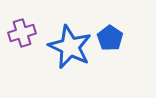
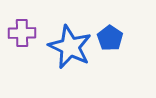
purple cross: rotated 16 degrees clockwise
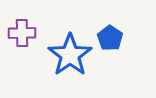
blue star: moved 8 px down; rotated 12 degrees clockwise
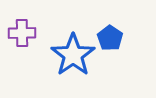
blue star: moved 3 px right
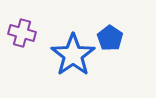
purple cross: rotated 16 degrees clockwise
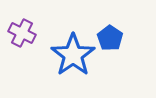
purple cross: rotated 12 degrees clockwise
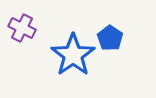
purple cross: moved 5 px up
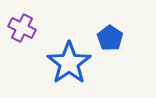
blue star: moved 4 px left, 8 px down
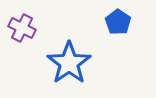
blue pentagon: moved 8 px right, 16 px up
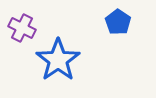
blue star: moved 11 px left, 3 px up
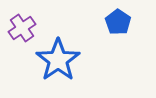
purple cross: rotated 28 degrees clockwise
